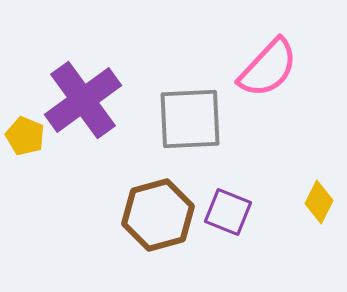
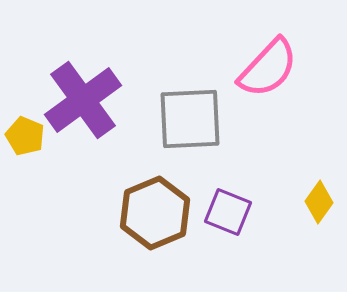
yellow diamond: rotated 9 degrees clockwise
brown hexagon: moved 3 px left, 2 px up; rotated 8 degrees counterclockwise
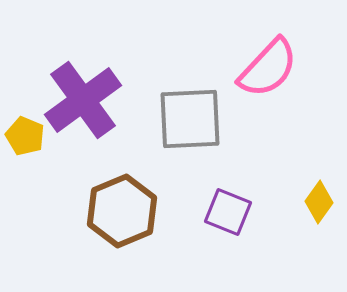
brown hexagon: moved 33 px left, 2 px up
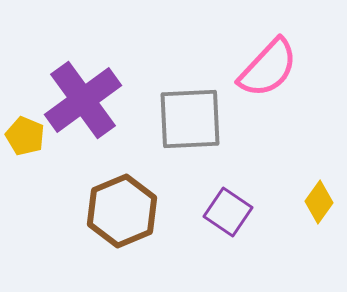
purple square: rotated 12 degrees clockwise
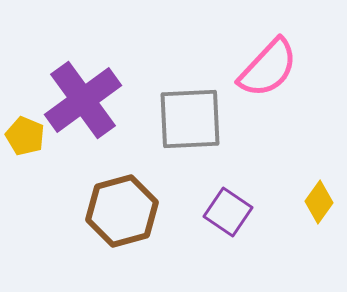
brown hexagon: rotated 8 degrees clockwise
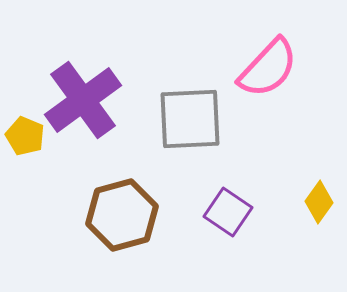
brown hexagon: moved 4 px down
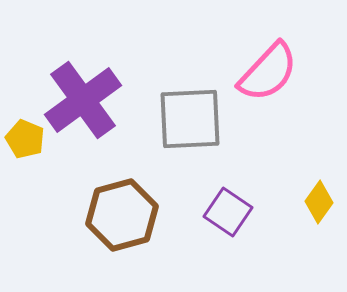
pink semicircle: moved 4 px down
yellow pentagon: moved 3 px down
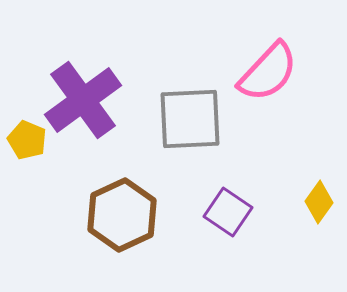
yellow pentagon: moved 2 px right, 1 px down
brown hexagon: rotated 10 degrees counterclockwise
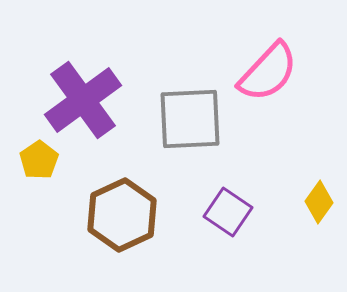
yellow pentagon: moved 12 px right, 20 px down; rotated 15 degrees clockwise
